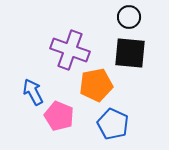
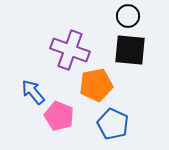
black circle: moved 1 px left, 1 px up
black square: moved 3 px up
blue arrow: rotated 12 degrees counterclockwise
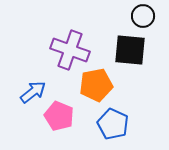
black circle: moved 15 px right
blue arrow: rotated 92 degrees clockwise
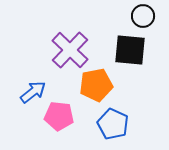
purple cross: rotated 24 degrees clockwise
pink pentagon: rotated 16 degrees counterclockwise
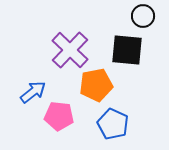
black square: moved 3 px left
